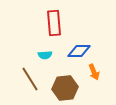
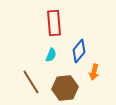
blue diamond: rotated 50 degrees counterclockwise
cyan semicircle: moved 6 px right; rotated 64 degrees counterclockwise
orange arrow: rotated 35 degrees clockwise
brown line: moved 1 px right, 3 px down
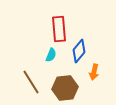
red rectangle: moved 5 px right, 6 px down
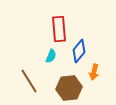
cyan semicircle: moved 1 px down
brown line: moved 2 px left, 1 px up
brown hexagon: moved 4 px right
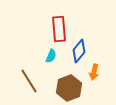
brown hexagon: rotated 15 degrees counterclockwise
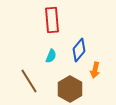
red rectangle: moved 7 px left, 9 px up
blue diamond: moved 1 px up
orange arrow: moved 1 px right, 2 px up
brown hexagon: moved 1 px right, 1 px down; rotated 10 degrees counterclockwise
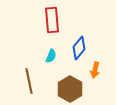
blue diamond: moved 2 px up
brown line: rotated 20 degrees clockwise
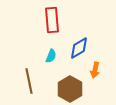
blue diamond: rotated 20 degrees clockwise
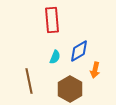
blue diamond: moved 3 px down
cyan semicircle: moved 4 px right, 1 px down
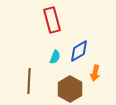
red rectangle: rotated 10 degrees counterclockwise
orange arrow: moved 3 px down
brown line: rotated 15 degrees clockwise
